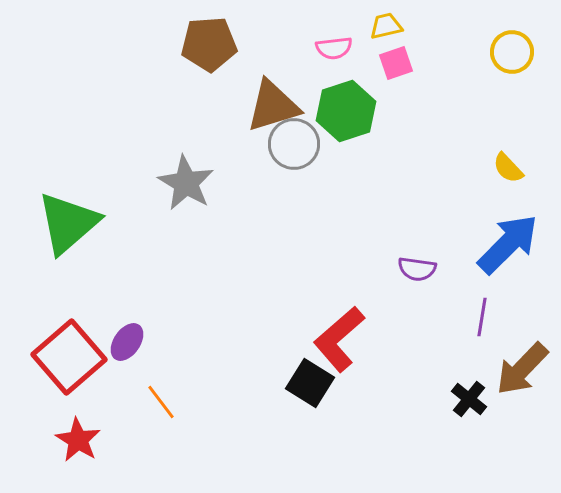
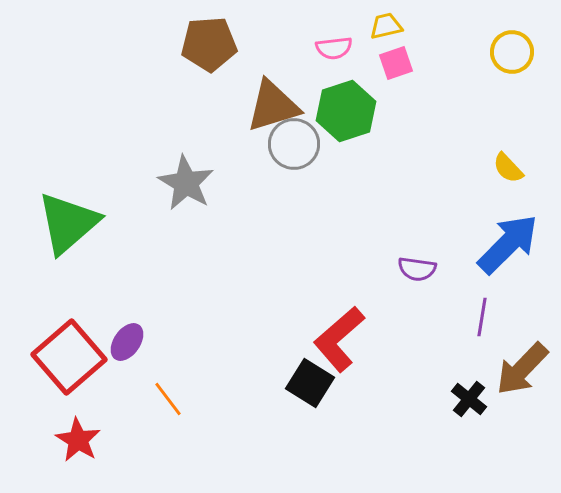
orange line: moved 7 px right, 3 px up
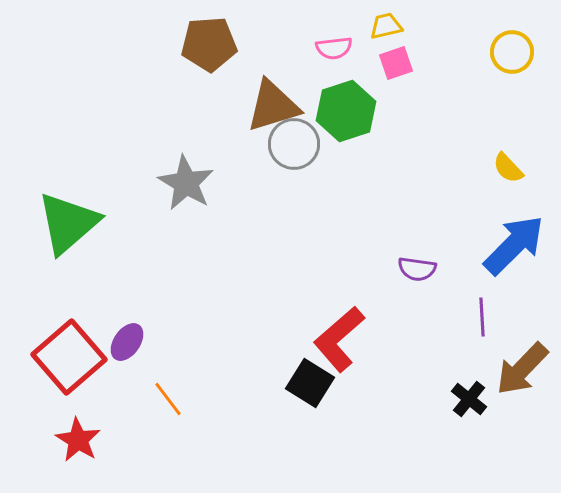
blue arrow: moved 6 px right, 1 px down
purple line: rotated 12 degrees counterclockwise
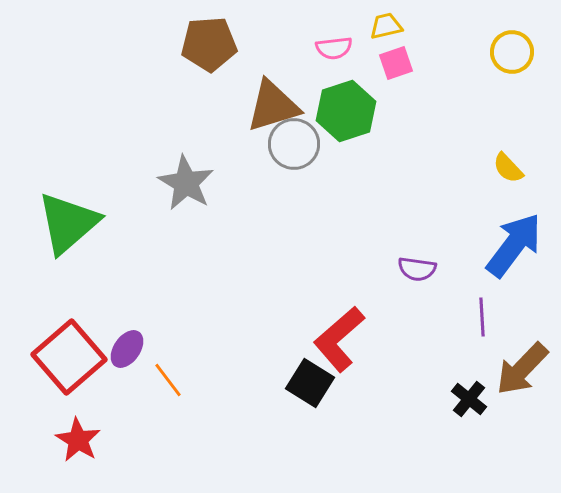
blue arrow: rotated 8 degrees counterclockwise
purple ellipse: moved 7 px down
orange line: moved 19 px up
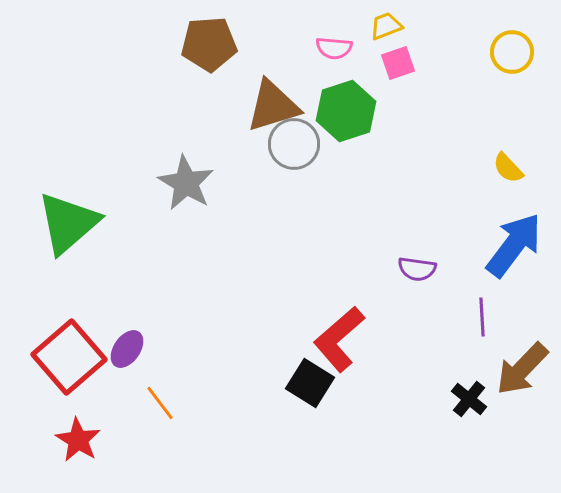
yellow trapezoid: rotated 8 degrees counterclockwise
pink semicircle: rotated 12 degrees clockwise
pink square: moved 2 px right
orange line: moved 8 px left, 23 px down
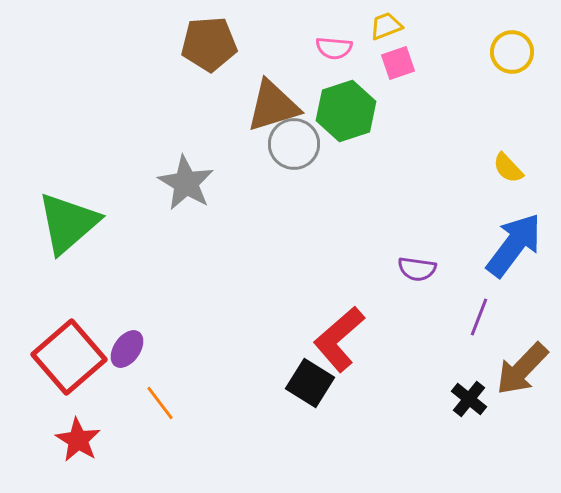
purple line: moved 3 px left; rotated 24 degrees clockwise
